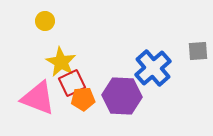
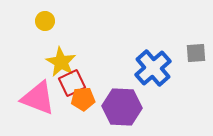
gray square: moved 2 px left, 2 px down
purple hexagon: moved 11 px down
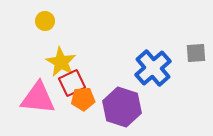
pink triangle: rotated 15 degrees counterclockwise
purple hexagon: rotated 15 degrees clockwise
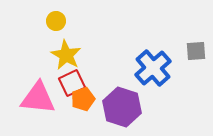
yellow circle: moved 11 px right
gray square: moved 2 px up
yellow star: moved 5 px right, 7 px up
orange pentagon: rotated 15 degrees counterclockwise
